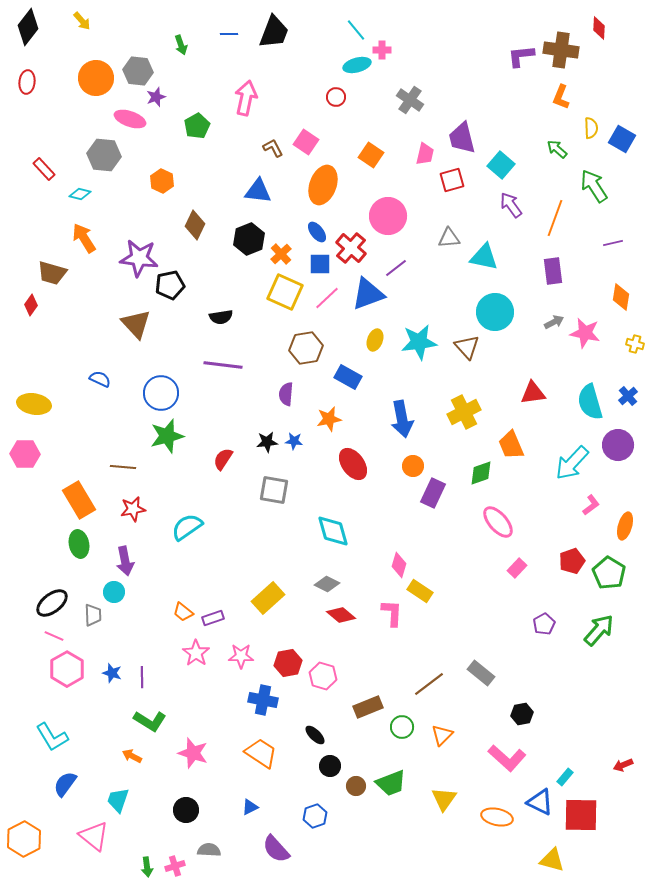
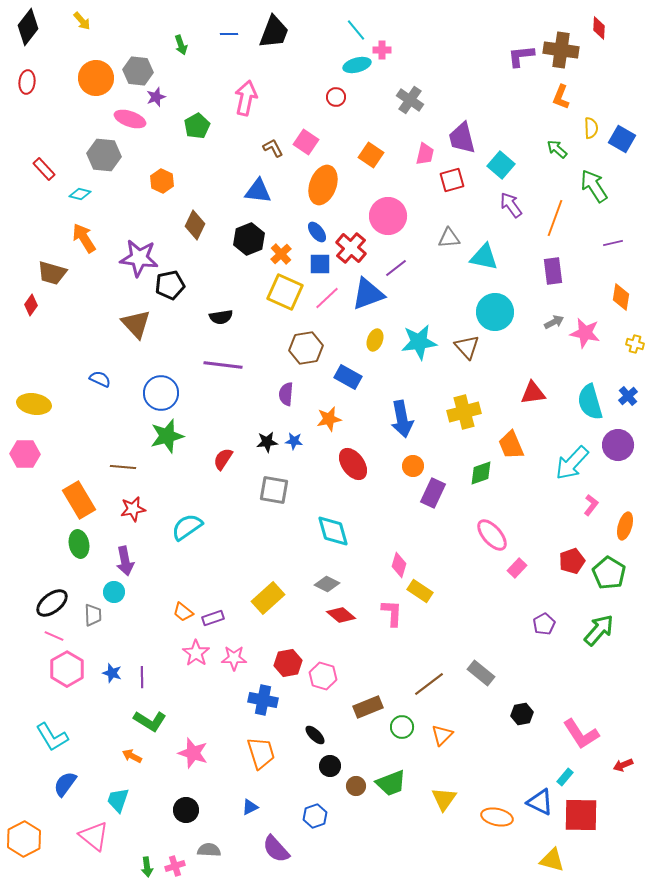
yellow cross at (464, 412): rotated 12 degrees clockwise
pink L-shape at (591, 505): rotated 15 degrees counterclockwise
pink ellipse at (498, 522): moved 6 px left, 13 px down
pink star at (241, 656): moved 7 px left, 2 px down
orange trapezoid at (261, 753): rotated 40 degrees clockwise
pink L-shape at (507, 758): moved 74 px right, 24 px up; rotated 15 degrees clockwise
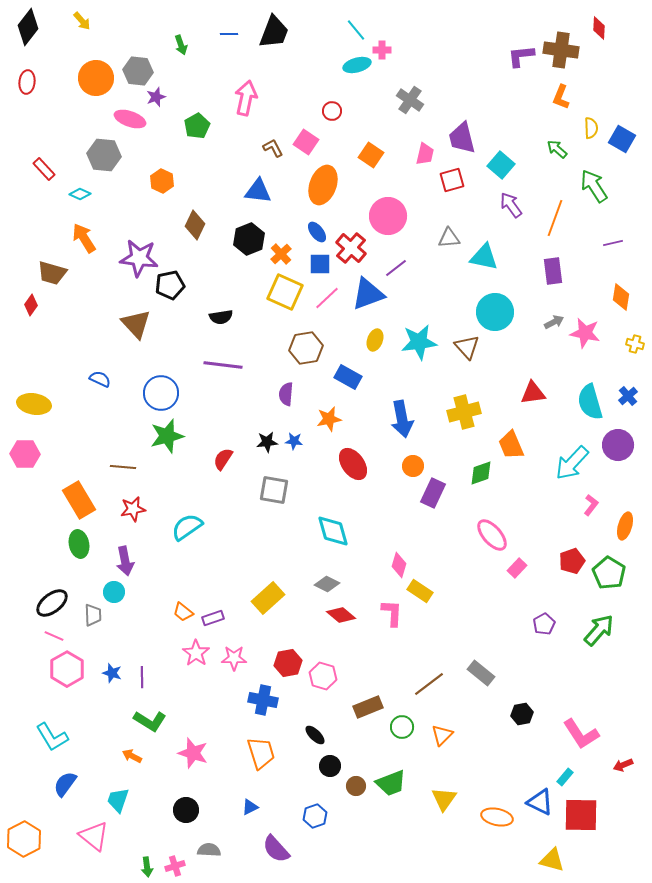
red circle at (336, 97): moved 4 px left, 14 px down
cyan diamond at (80, 194): rotated 10 degrees clockwise
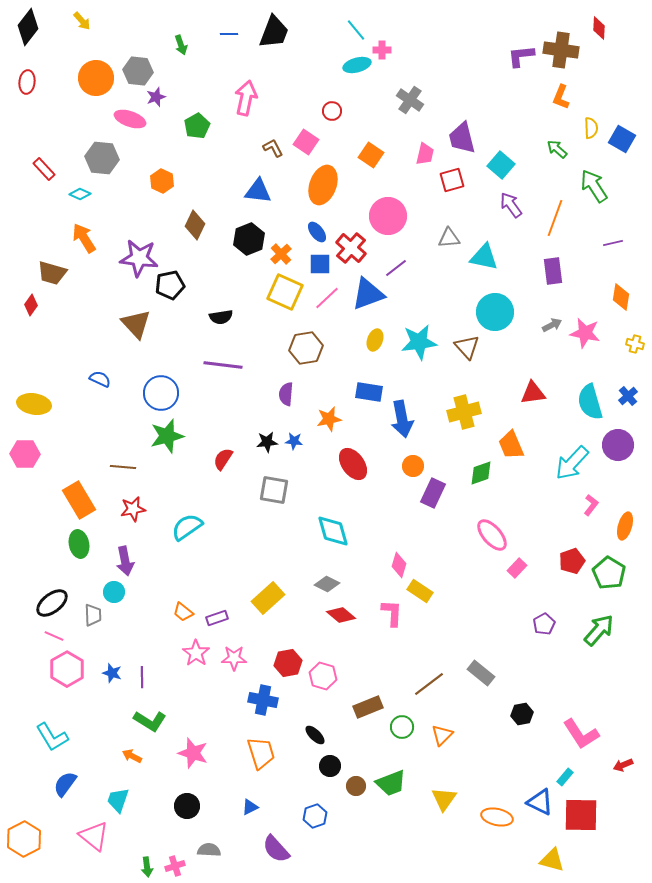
gray hexagon at (104, 155): moved 2 px left, 3 px down
gray arrow at (554, 322): moved 2 px left, 3 px down
blue rectangle at (348, 377): moved 21 px right, 15 px down; rotated 20 degrees counterclockwise
purple rectangle at (213, 618): moved 4 px right
black circle at (186, 810): moved 1 px right, 4 px up
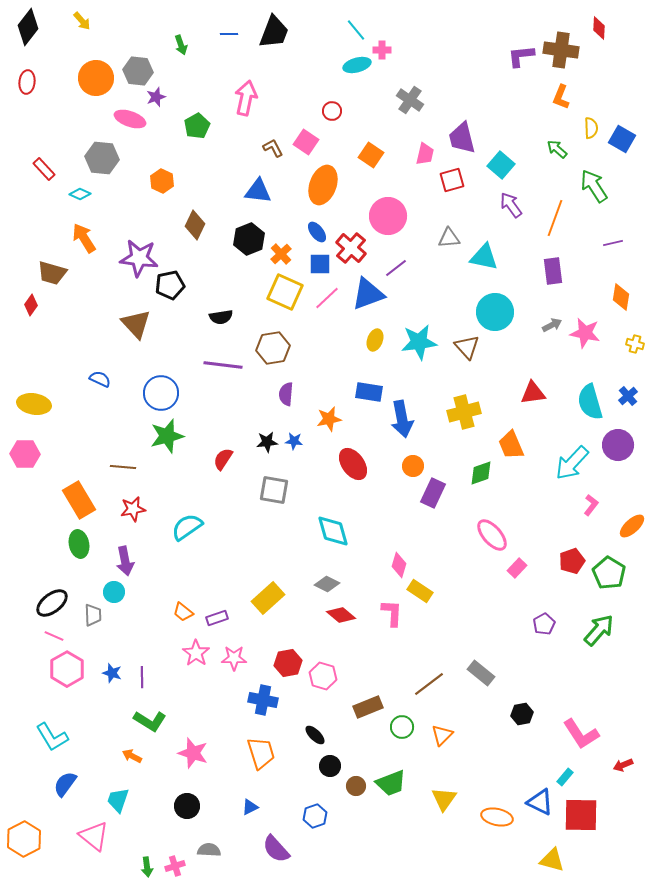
brown hexagon at (306, 348): moved 33 px left
orange ellipse at (625, 526): moved 7 px right; rotated 32 degrees clockwise
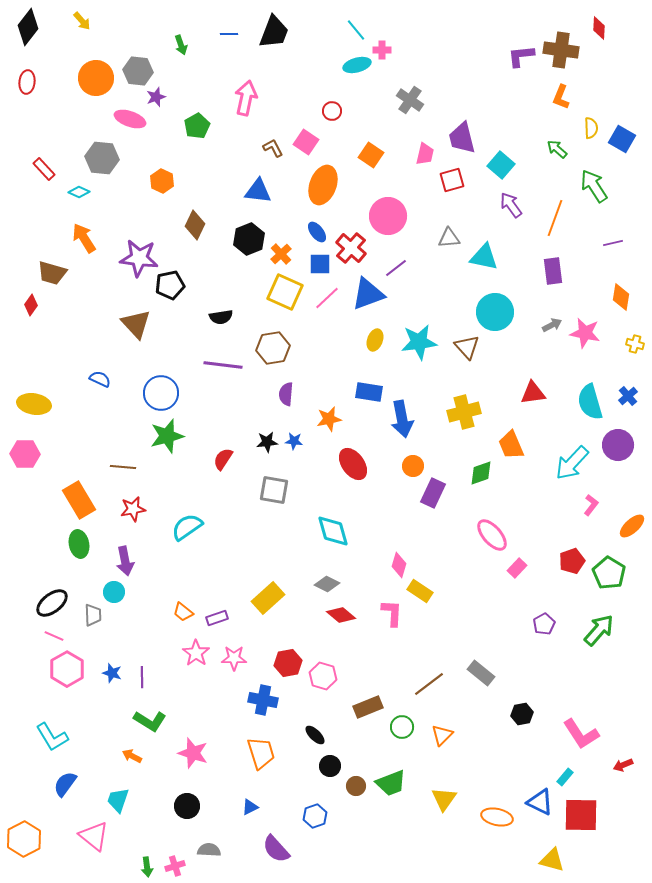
cyan diamond at (80, 194): moved 1 px left, 2 px up
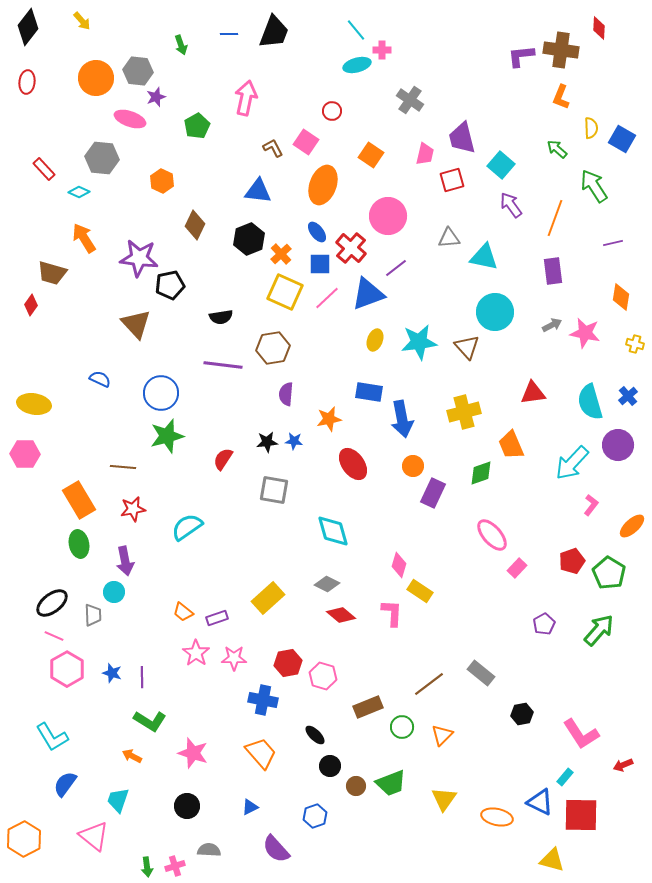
orange trapezoid at (261, 753): rotated 24 degrees counterclockwise
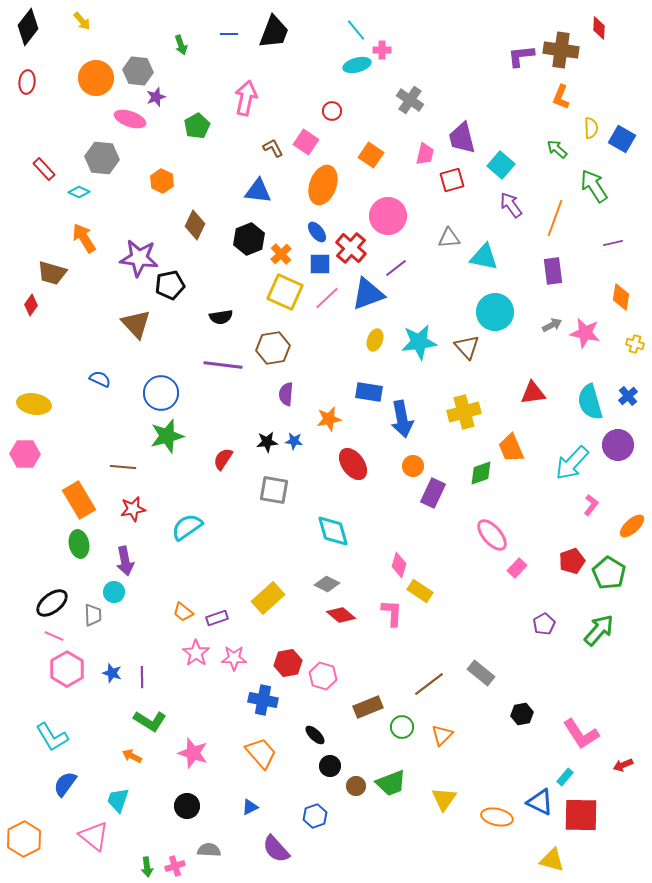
orange trapezoid at (511, 445): moved 3 px down
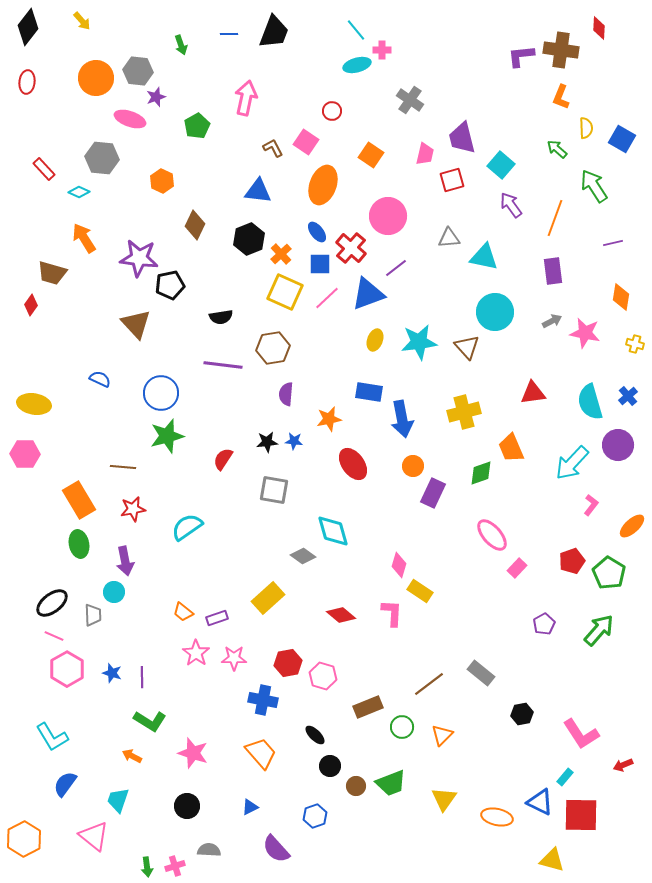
yellow semicircle at (591, 128): moved 5 px left
gray arrow at (552, 325): moved 4 px up
gray diamond at (327, 584): moved 24 px left, 28 px up; rotated 10 degrees clockwise
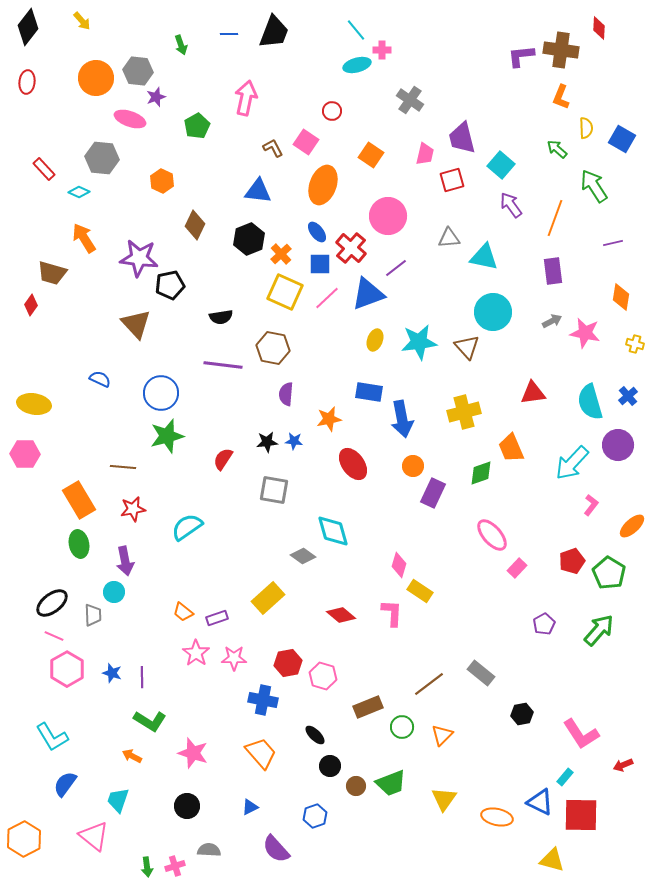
cyan circle at (495, 312): moved 2 px left
brown hexagon at (273, 348): rotated 20 degrees clockwise
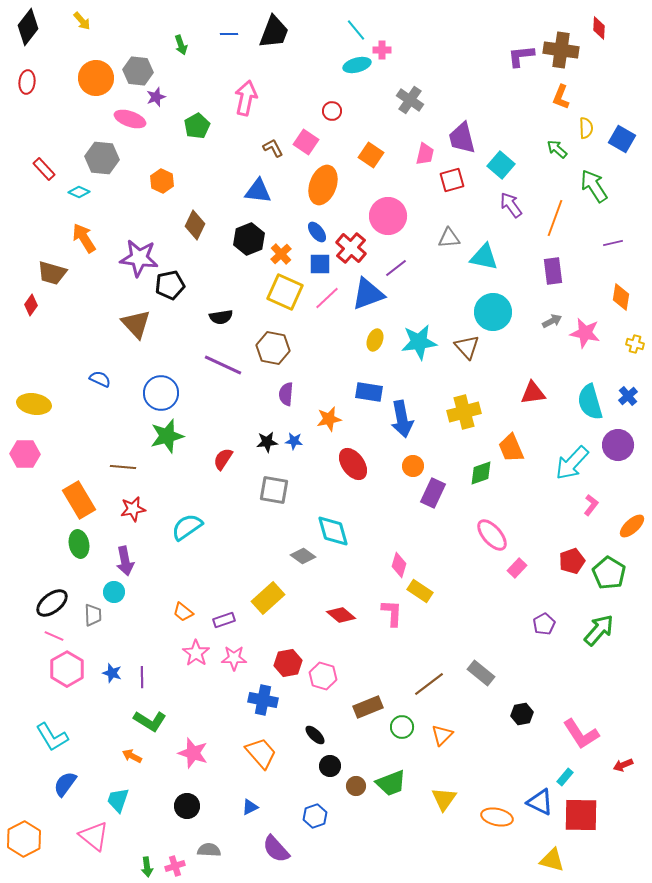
purple line at (223, 365): rotated 18 degrees clockwise
purple rectangle at (217, 618): moved 7 px right, 2 px down
